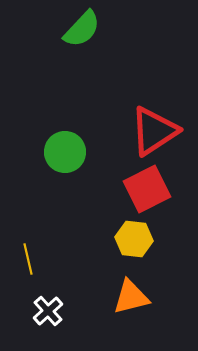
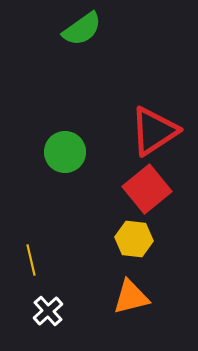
green semicircle: rotated 12 degrees clockwise
red square: rotated 12 degrees counterclockwise
yellow line: moved 3 px right, 1 px down
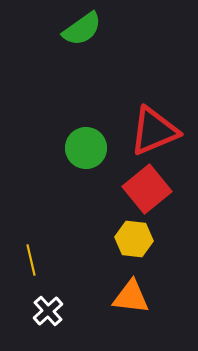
red triangle: rotated 10 degrees clockwise
green circle: moved 21 px right, 4 px up
orange triangle: rotated 21 degrees clockwise
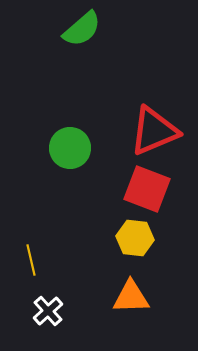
green semicircle: rotated 6 degrees counterclockwise
green circle: moved 16 px left
red square: rotated 30 degrees counterclockwise
yellow hexagon: moved 1 px right, 1 px up
orange triangle: rotated 9 degrees counterclockwise
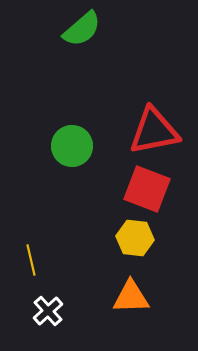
red triangle: rotated 12 degrees clockwise
green circle: moved 2 px right, 2 px up
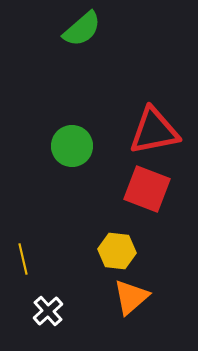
yellow hexagon: moved 18 px left, 13 px down
yellow line: moved 8 px left, 1 px up
orange triangle: rotated 39 degrees counterclockwise
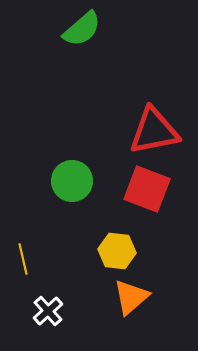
green circle: moved 35 px down
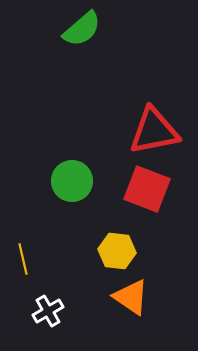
orange triangle: rotated 45 degrees counterclockwise
white cross: rotated 12 degrees clockwise
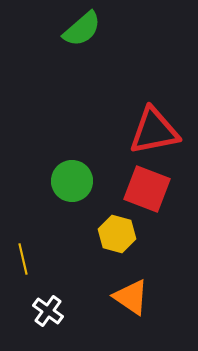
yellow hexagon: moved 17 px up; rotated 9 degrees clockwise
white cross: rotated 24 degrees counterclockwise
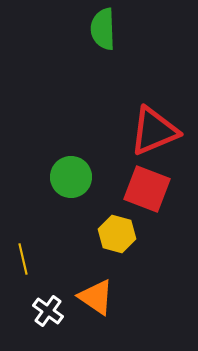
green semicircle: moved 21 px right; rotated 129 degrees clockwise
red triangle: rotated 12 degrees counterclockwise
green circle: moved 1 px left, 4 px up
orange triangle: moved 35 px left
